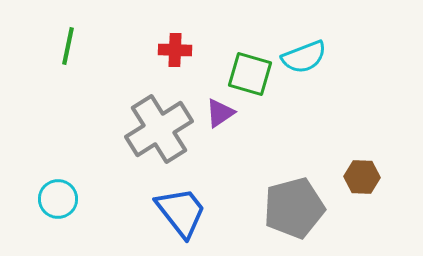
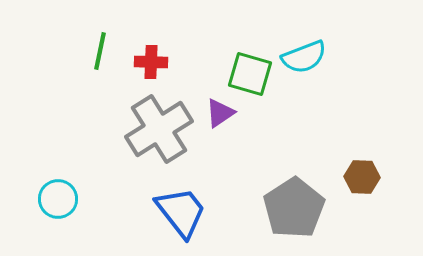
green line: moved 32 px right, 5 px down
red cross: moved 24 px left, 12 px down
gray pentagon: rotated 18 degrees counterclockwise
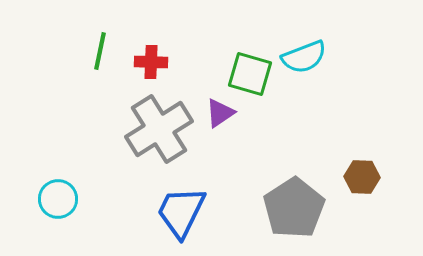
blue trapezoid: rotated 116 degrees counterclockwise
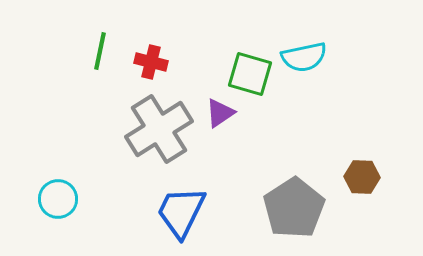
cyan semicircle: rotated 9 degrees clockwise
red cross: rotated 12 degrees clockwise
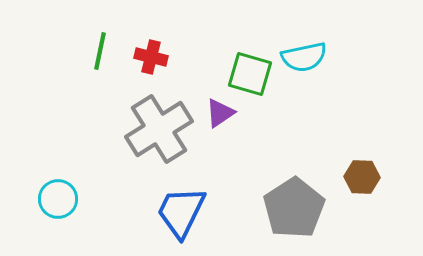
red cross: moved 5 px up
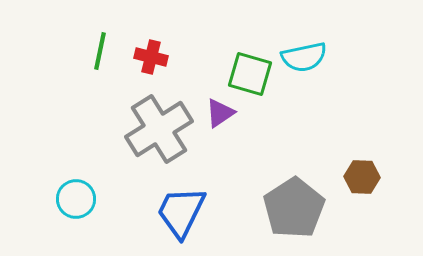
cyan circle: moved 18 px right
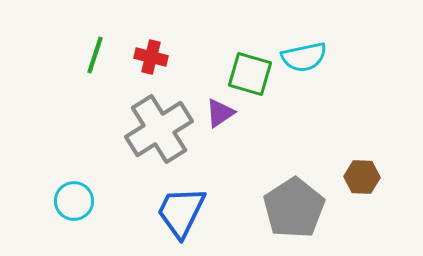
green line: moved 5 px left, 4 px down; rotated 6 degrees clockwise
cyan circle: moved 2 px left, 2 px down
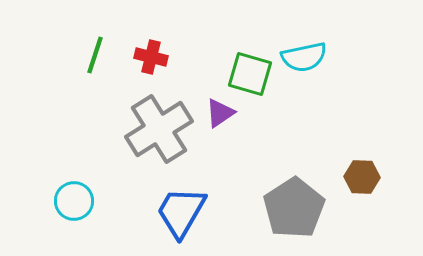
blue trapezoid: rotated 4 degrees clockwise
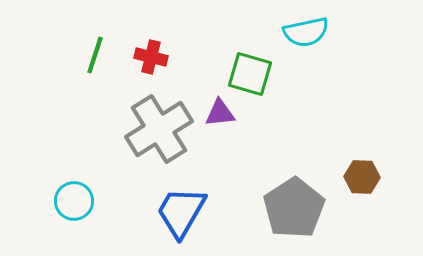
cyan semicircle: moved 2 px right, 25 px up
purple triangle: rotated 28 degrees clockwise
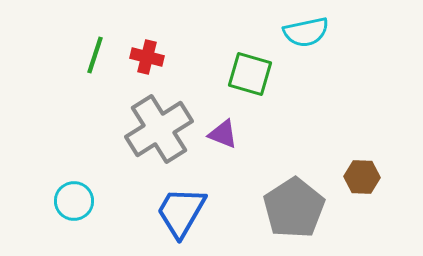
red cross: moved 4 px left
purple triangle: moved 3 px right, 21 px down; rotated 28 degrees clockwise
